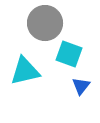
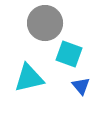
cyan triangle: moved 4 px right, 7 px down
blue triangle: rotated 18 degrees counterclockwise
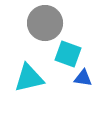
cyan square: moved 1 px left
blue triangle: moved 2 px right, 8 px up; rotated 42 degrees counterclockwise
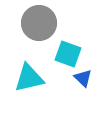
gray circle: moved 6 px left
blue triangle: rotated 36 degrees clockwise
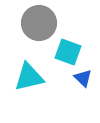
cyan square: moved 2 px up
cyan triangle: moved 1 px up
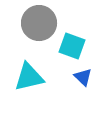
cyan square: moved 4 px right, 6 px up
blue triangle: moved 1 px up
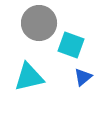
cyan square: moved 1 px left, 1 px up
blue triangle: rotated 36 degrees clockwise
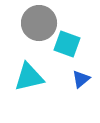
cyan square: moved 4 px left, 1 px up
blue triangle: moved 2 px left, 2 px down
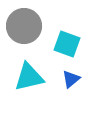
gray circle: moved 15 px left, 3 px down
blue triangle: moved 10 px left
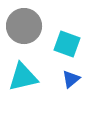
cyan triangle: moved 6 px left
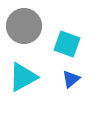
cyan triangle: rotated 16 degrees counterclockwise
